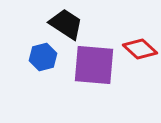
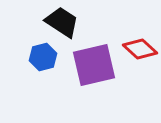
black trapezoid: moved 4 px left, 2 px up
purple square: rotated 18 degrees counterclockwise
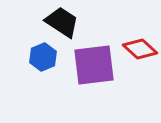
blue hexagon: rotated 8 degrees counterclockwise
purple square: rotated 6 degrees clockwise
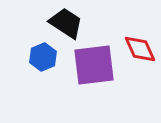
black trapezoid: moved 4 px right, 1 px down
red diamond: rotated 24 degrees clockwise
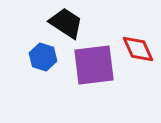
red diamond: moved 2 px left
blue hexagon: rotated 20 degrees counterclockwise
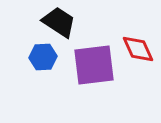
black trapezoid: moved 7 px left, 1 px up
blue hexagon: rotated 20 degrees counterclockwise
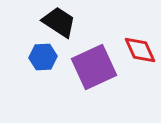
red diamond: moved 2 px right, 1 px down
purple square: moved 2 px down; rotated 18 degrees counterclockwise
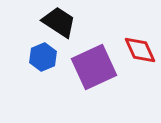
blue hexagon: rotated 20 degrees counterclockwise
